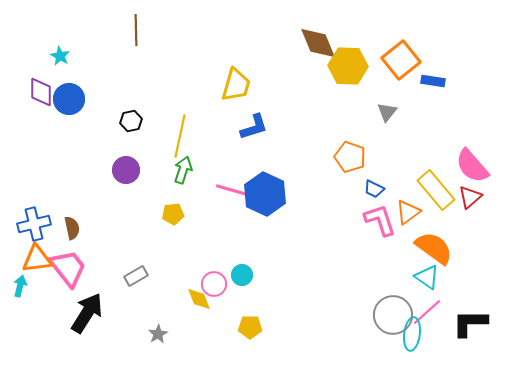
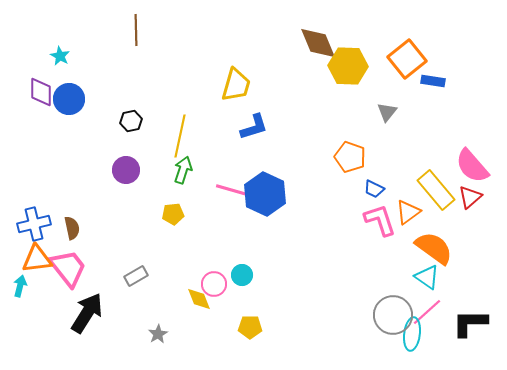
orange square at (401, 60): moved 6 px right, 1 px up
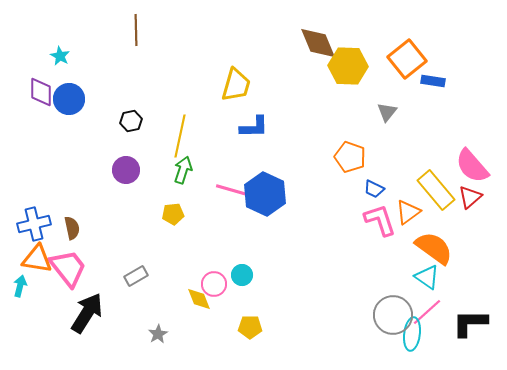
blue L-shape at (254, 127): rotated 16 degrees clockwise
orange triangle at (37, 259): rotated 16 degrees clockwise
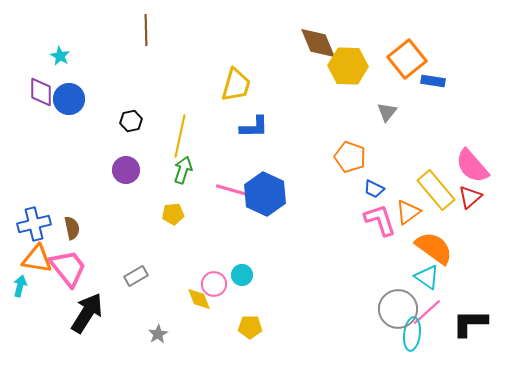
brown line at (136, 30): moved 10 px right
gray circle at (393, 315): moved 5 px right, 6 px up
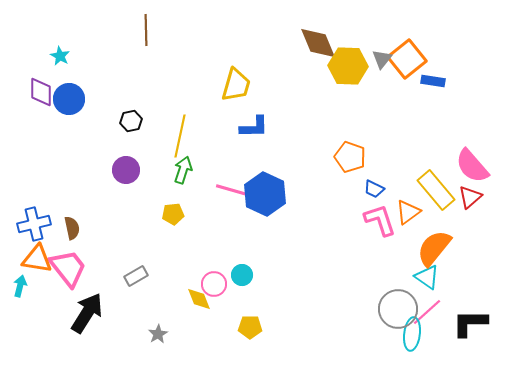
gray triangle at (387, 112): moved 5 px left, 53 px up
orange semicircle at (434, 248): rotated 87 degrees counterclockwise
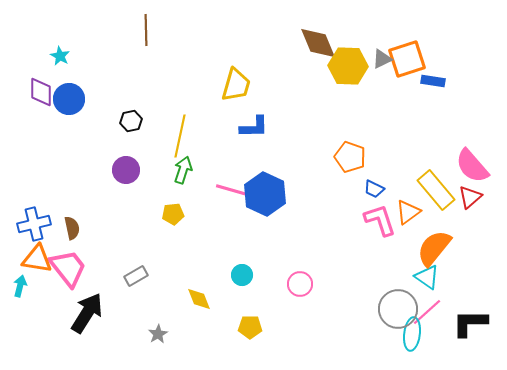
gray triangle at (382, 59): rotated 25 degrees clockwise
orange square at (407, 59): rotated 21 degrees clockwise
pink circle at (214, 284): moved 86 px right
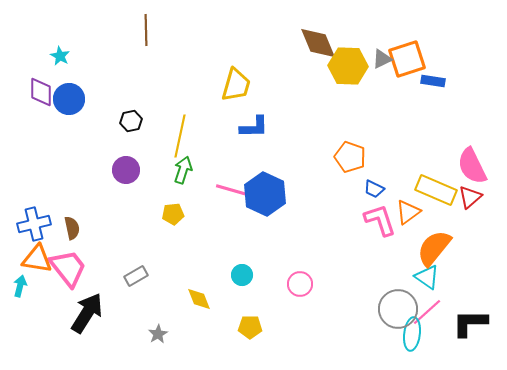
pink semicircle at (472, 166): rotated 15 degrees clockwise
yellow rectangle at (436, 190): rotated 27 degrees counterclockwise
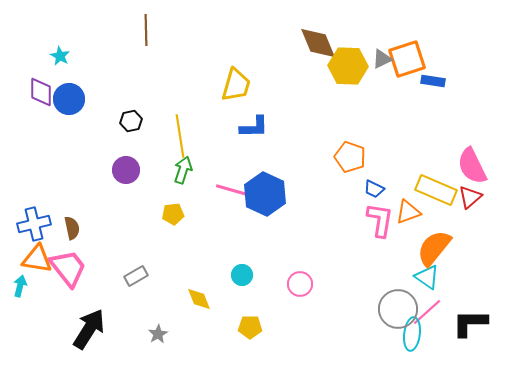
yellow line at (180, 136): rotated 21 degrees counterclockwise
orange triangle at (408, 212): rotated 16 degrees clockwise
pink L-shape at (380, 220): rotated 27 degrees clockwise
black arrow at (87, 313): moved 2 px right, 16 px down
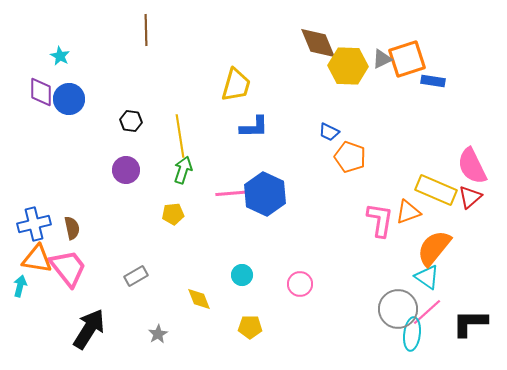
black hexagon at (131, 121): rotated 20 degrees clockwise
blue trapezoid at (374, 189): moved 45 px left, 57 px up
pink line at (235, 191): moved 2 px down; rotated 21 degrees counterclockwise
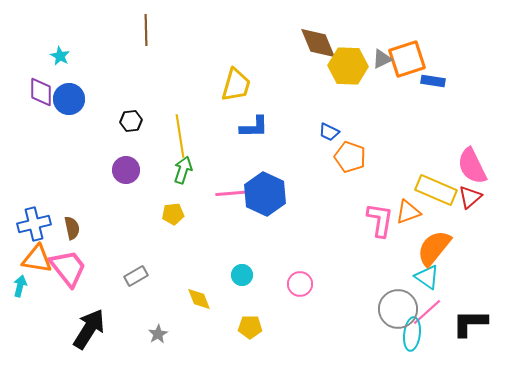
black hexagon at (131, 121): rotated 15 degrees counterclockwise
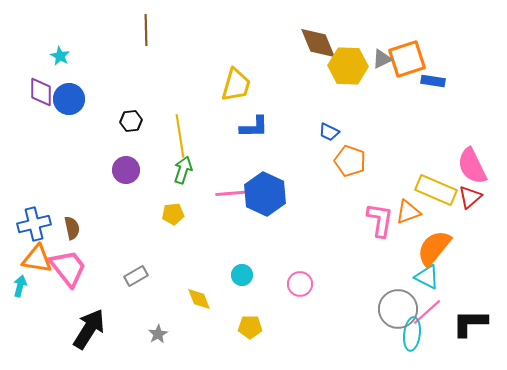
orange pentagon at (350, 157): moved 4 px down
cyan triangle at (427, 277): rotated 8 degrees counterclockwise
